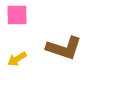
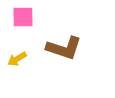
pink square: moved 6 px right, 2 px down
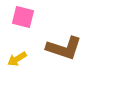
pink square: rotated 15 degrees clockwise
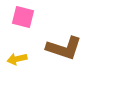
yellow arrow: rotated 18 degrees clockwise
